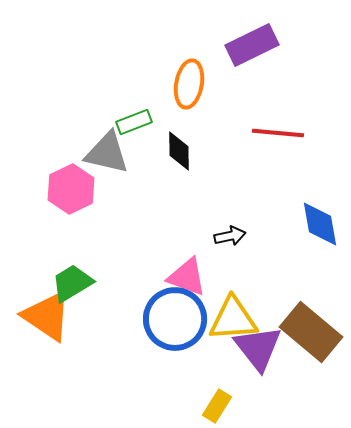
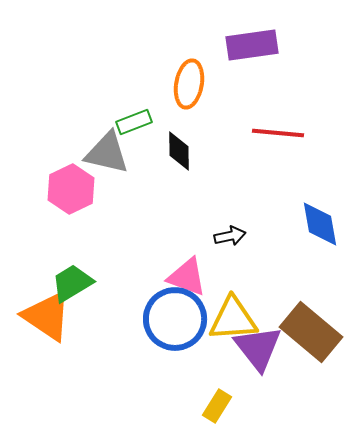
purple rectangle: rotated 18 degrees clockwise
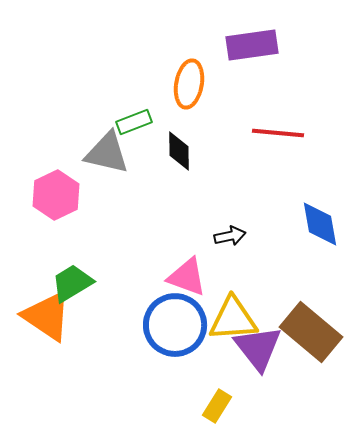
pink hexagon: moved 15 px left, 6 px down
blue circle: moved 6 px down
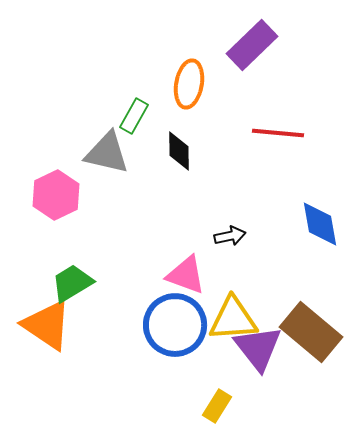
purple rectangle: rotated 36 degrees counterclockwise
green rectangle: moved 6 px up; rotated 40 degrees counterclockwise
pink triangle: moved 1 px left, 2 px up
orange triangle: moved 9 px down
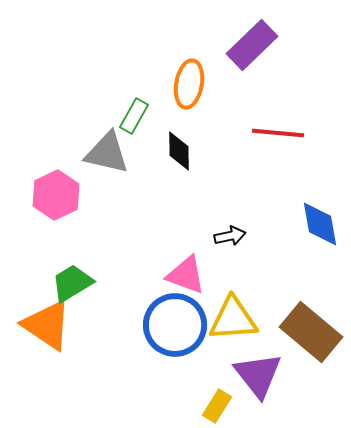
purple triangle: moved 27 px down
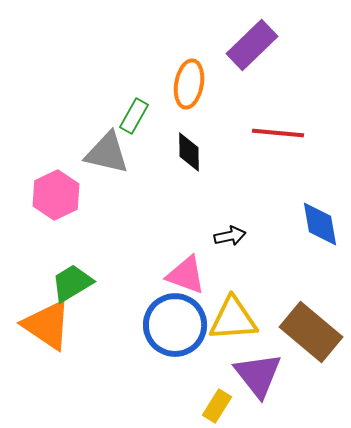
black diamond: moved 10 px right, 1 px down
